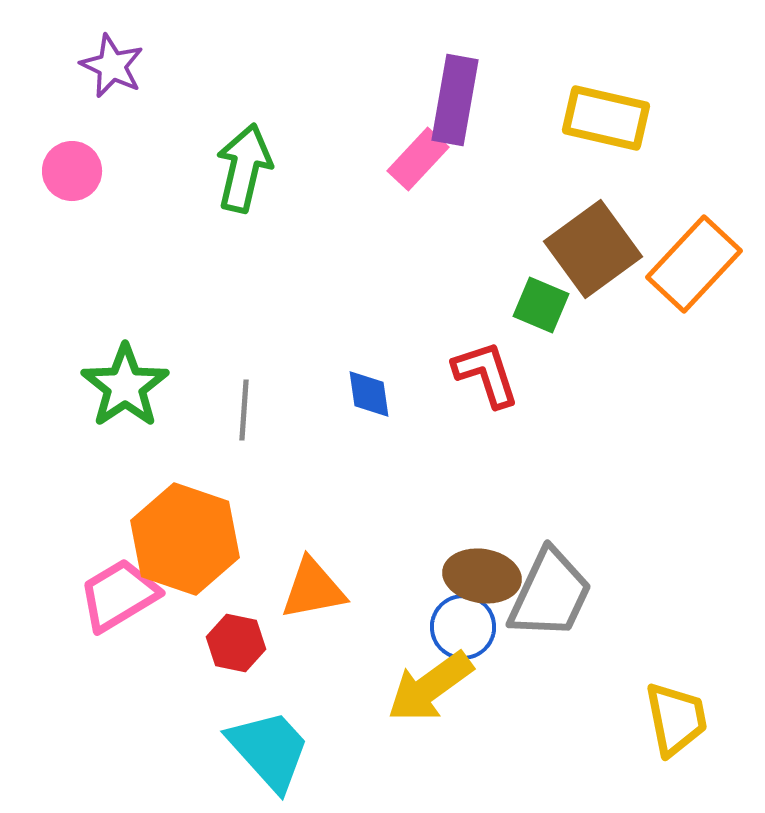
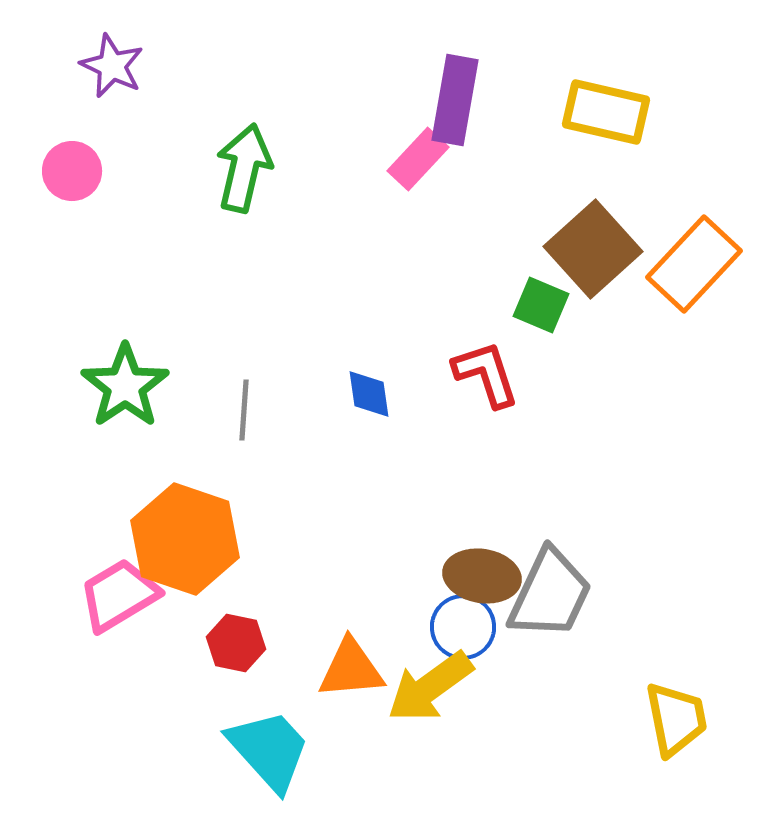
yellow rectangle: moved 6 px up
brown square: rotated 6 degrees counterclockwise
orange triangle: moved 38 px right, 80 px down; rotated 6 degrees clockwise
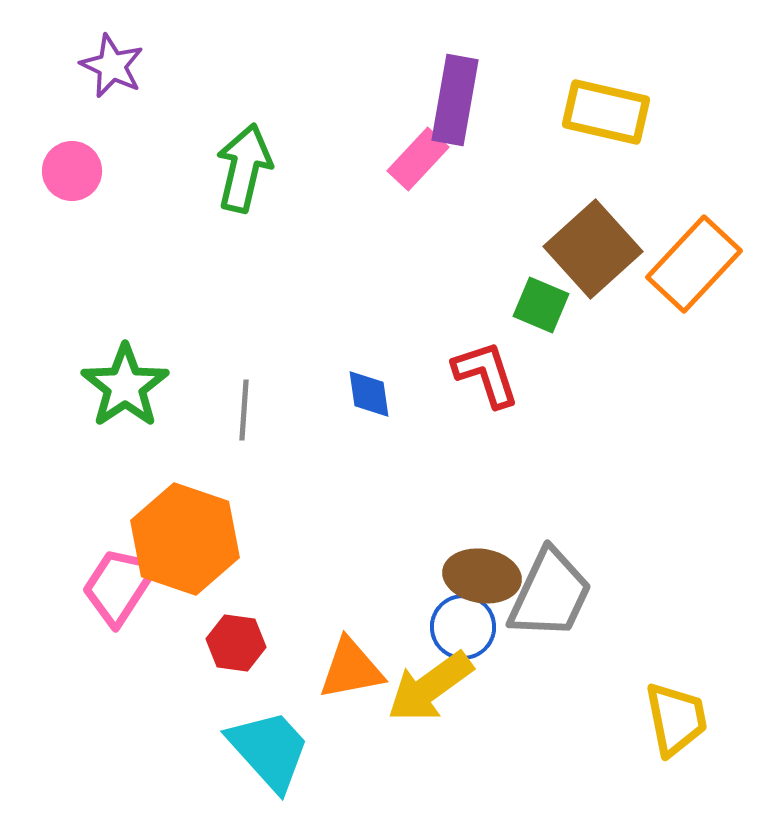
pink trapezoid: moved 9 px up; rotated 26 degrees counterclockwise
red hexagon: rotated 4 degrees counterclockwise
orange triangle: rotated 6 degrees counterclockwise
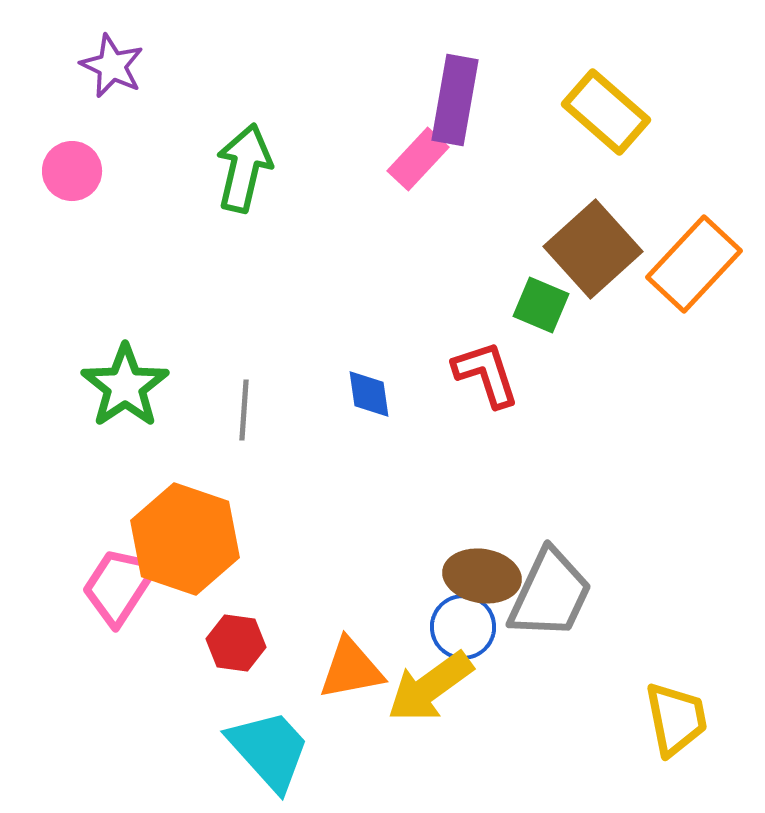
yellow rectangle: rotated 28 degrees clockwise
